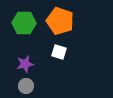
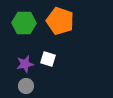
white square: moved 11 px left, 7 px down
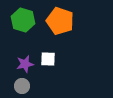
green hexagon: moved 1 px left, 3 px up; rotated 15 degrees clockwise
white square: rotated 14 degrees counterclockwise
gray circle: moved 4 px left
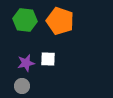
green hexagon: moved 2 px right; rotated 10 degrees counterclockwise
purple star: moved 1 px right, 1 px up
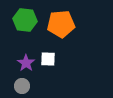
orange pentagon: moved 1 px right, 3 px down; rotated 24 degrees counterclockwise
purple star: rotated 24 degrees counterclockwise
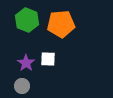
green hexagon: moved 2 px right; rotated 15 degrees clockwise
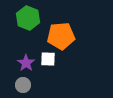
green hexagon: moved 1 px right, 2 px up
orange pentagon: moved 12 px down
gray circle: moved 1 px right, 1 px up
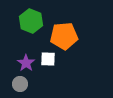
green hexagon: moved 3 px right, 3 px down
orange pentagon: moved 3 px right
gray circle: moved 3 px left, 1 px up
